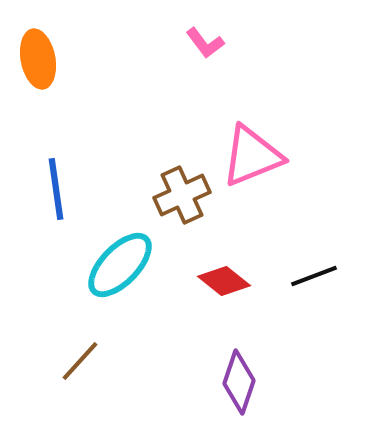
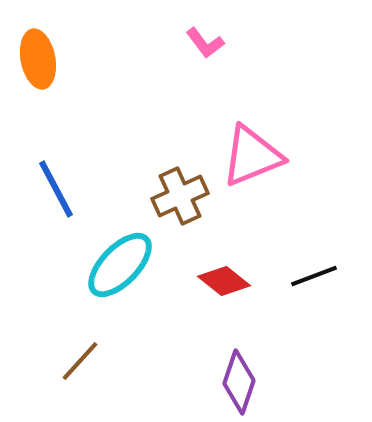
blue line: rotated 20 degrees counterclockwise
brown cross: moved 2 px left, 1 px down
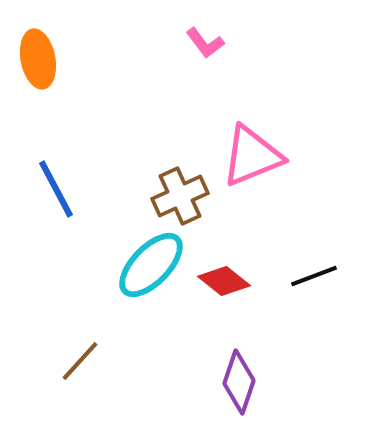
cyan ellipse: moved 31 px right
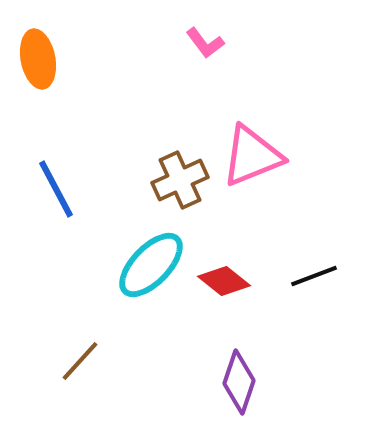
brown cross: moved 16 px up
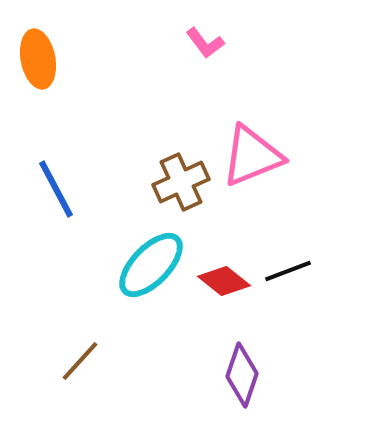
brown cross: moved 1 px right, 2 px down
black line: moved 26 px left, 5 px up
purple diamond: moved 3 px right, 7 px up
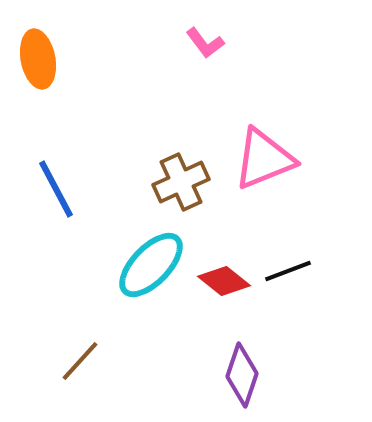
pink triangle: moved 12 px right, 3 px down
